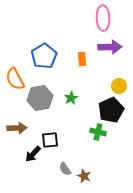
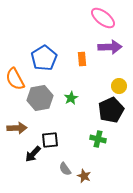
pink ellipse: rotated 50 degrees counterclockwise
blue pentagon: moved 2 px down
green cross: moved 7 px down
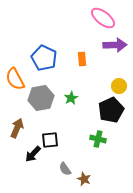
purple arrow: moved 5 px right, 2 px up
blue pentagon: rotated 15 degrees counterclockwise
gray hexagon: moved 1 px right
brown arrow: rotated 66 degrees counterclockwise
brown star: moved 3 px down
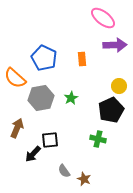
orange semicircle: moved 1 px up; rotated 20 degrees counterclockwise
gray semicircle: moved 1 px left, 2 px down
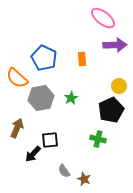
orange semicircle: moved 2 px right
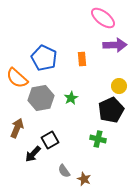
black square: rotated 24 degrees counterclockwise
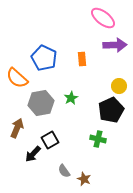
gray hexagon: moved 5 px down
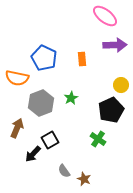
pink ellipse: moved 2 px right, 2 px up
orange semicircle: rotated 30 degrees counterclockwise
yellow circle: moved 2 px right, 1 px up
gray hexagon: rotated 10 degrees counterclockwise
green cross: rotated 21 degrees clockwise
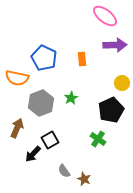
yellow circle: moved 1 px right, 2 px up
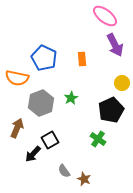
purple arrow: rotated 65 degrees clockwise
